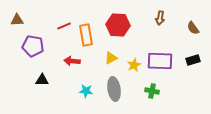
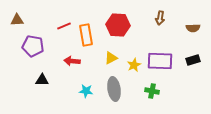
brown semicircle: rotated 56 degrees counterclockwise
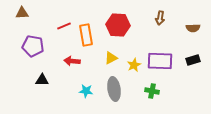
brown triangle: moved 5 px right, 7 px up
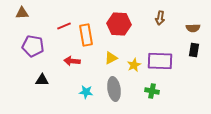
red hexagon: moved 1 px right, 1 px up
black rectangle: moved 1 px right, 10 px up; rotated 64 degrees counterclockwise
cyan star: moved 1 px down
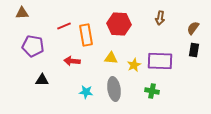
brown semicircle: rotated 128 degrees clockwise
yellow triangle: rotated 32 degrees clockwise
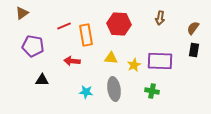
brown triangle: rotated 32 degrees counterclockwise
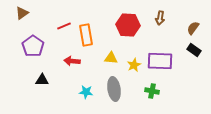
red hexagon: moved 9 px right, 1 px down
purple pentagon: rotated 25 degrees clockwise
black rectangle: rotated 64 degrees counterclockwise
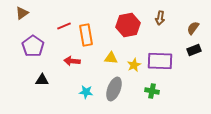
red hexagon: rotated 15 degrees counterclockwise
black rectangle: rotated 56 degrees counterclockwise
gray ellipse: rotated 30 degrees clockwise
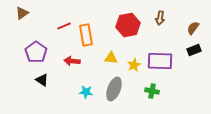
purple pentagon: moved 3 px right, 6 px down
black triangle: rotated 32 degrees clockwise
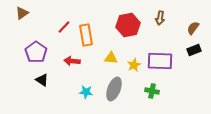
red line: moved 1 px down; rotated 24 degrees counterclockwise
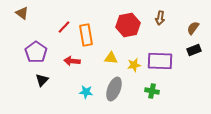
brown triangle: rotated 48 degrees counterclockwise
yellow star: rotated 16 degrees clockwise
black triangle: rotated 40 degrees clockwise
